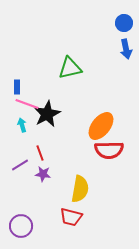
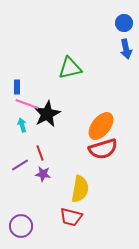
red semicircle: moved 6 px left, 1 px up; rotated 16 degrees counterclockwise
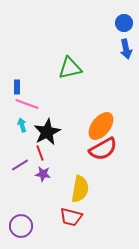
black star: moved 18 px down
red semicircle: rotated 12 degrees counterclockwise
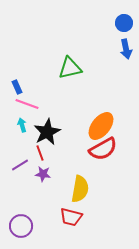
blue rectangle: rotated 24 degrees counterclockwise
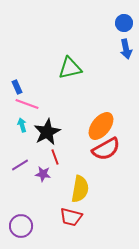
red semicircle: moved 3 px right
red line: moved 15 px right, 4 px down
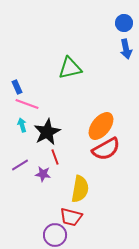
purple circle: moved 34 px right, 9 px down
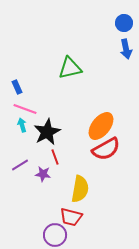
pink line: moved 2 px left, 5 px down
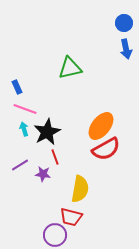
cyan arrow: moved 2 px right, 4 px down
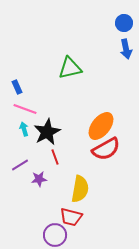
purple star: moved 4 px left, 5 px down; rotated 14 degrees counterclockwise
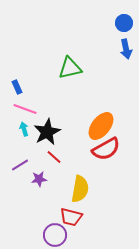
red line: moved 1 px left; rotated 28 degrees counterclockwise
